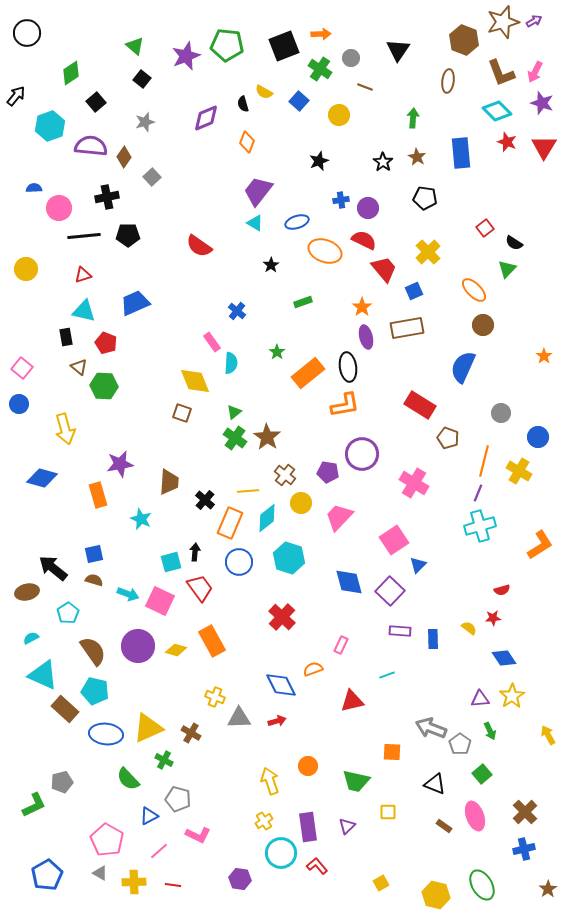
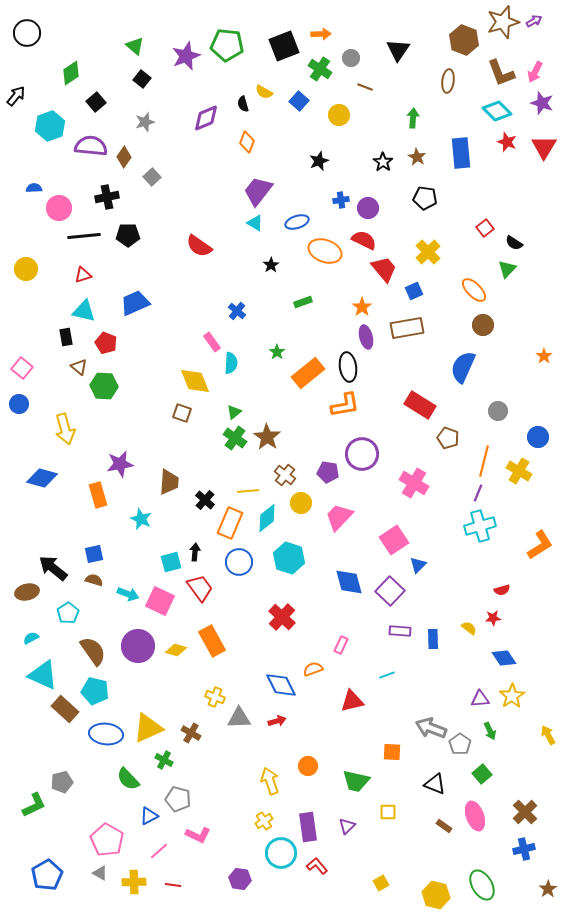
gray circle at (501, 413): moved 3 px left, 2 px up
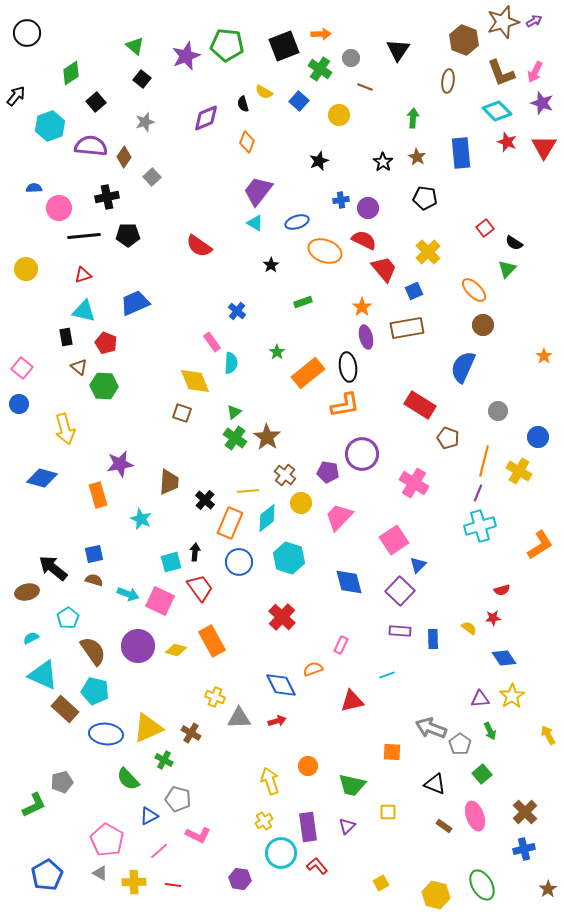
purple square at (390, 591): moved 10 px right
cyan pentagon at (68, 613): moved 5 px down
green trapezoid at (356, 781): moved 4 px left, 4 px down
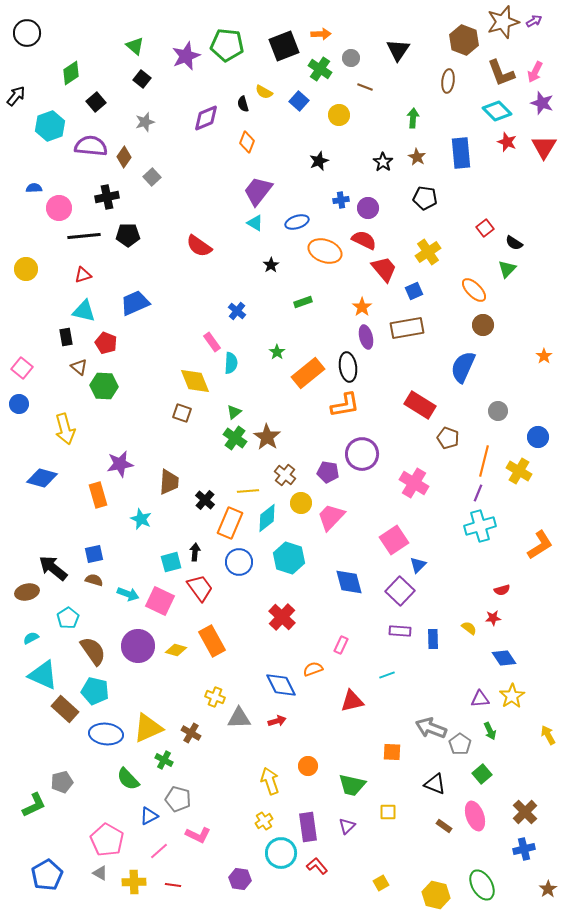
yellow cross at (428, 252): rotated 10 degrees clockwise
pink trapezoid at (339, 517): moved 8 px left
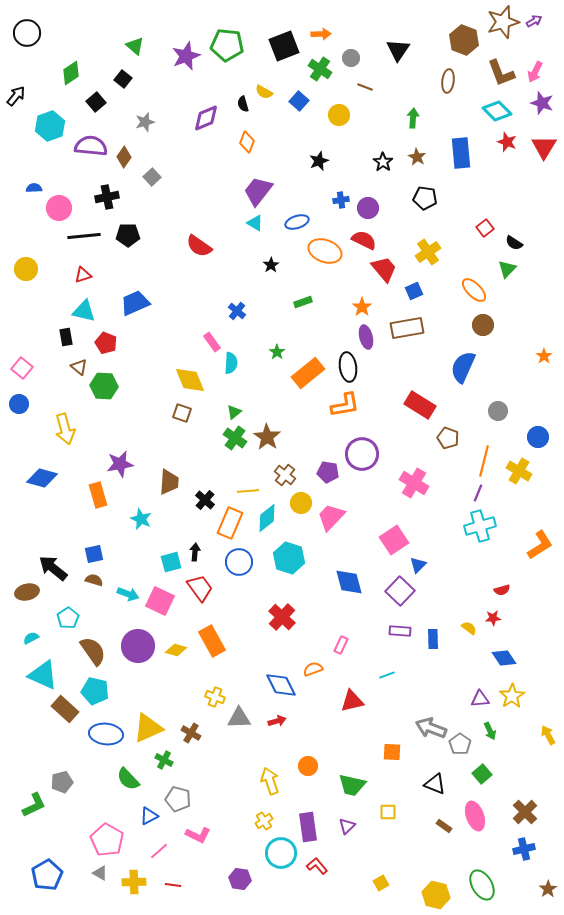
black square at (142, 79): moved 19 px left
yellow diamond at (195, 381): moved 5 px left, 1 px up
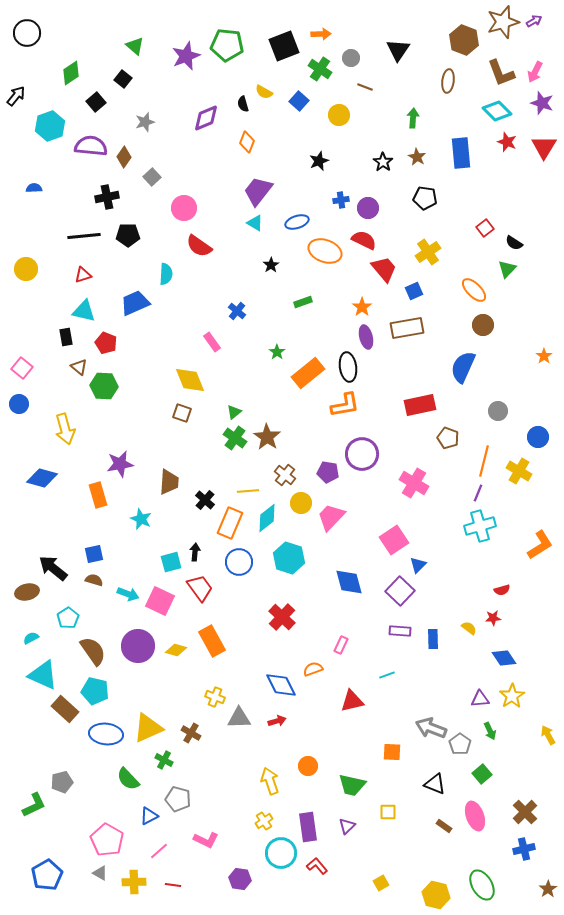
pink circle at (59, 208): moved 125 px right
cyan semicircle at (231, 363): moved 65 px left, 89 px up
red rectangle at (420, 405): rotated 44 degrees counterclockwise
pink L-shape at (198, 835): moved 8 px right, 5 px down
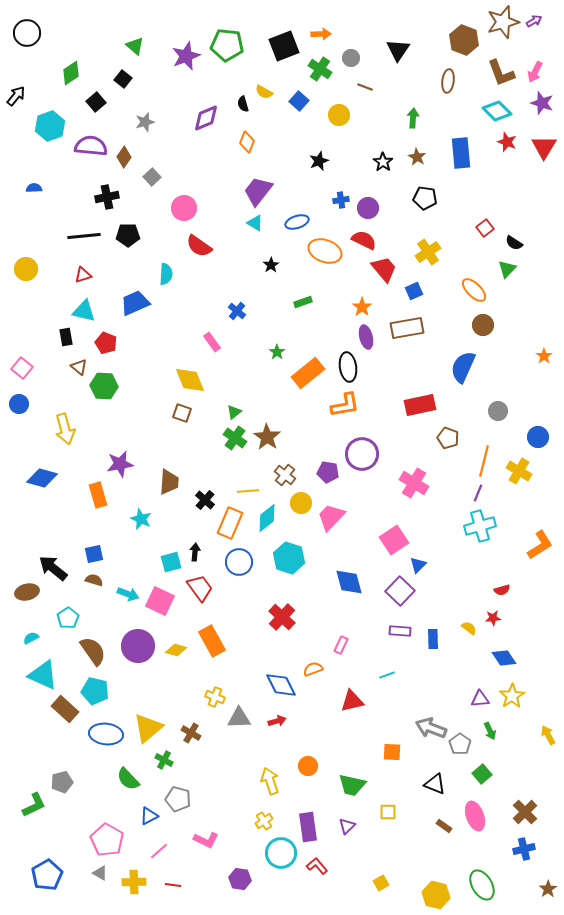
yellow triangle at (148, 728): rotated 16 degrees counterclockwise
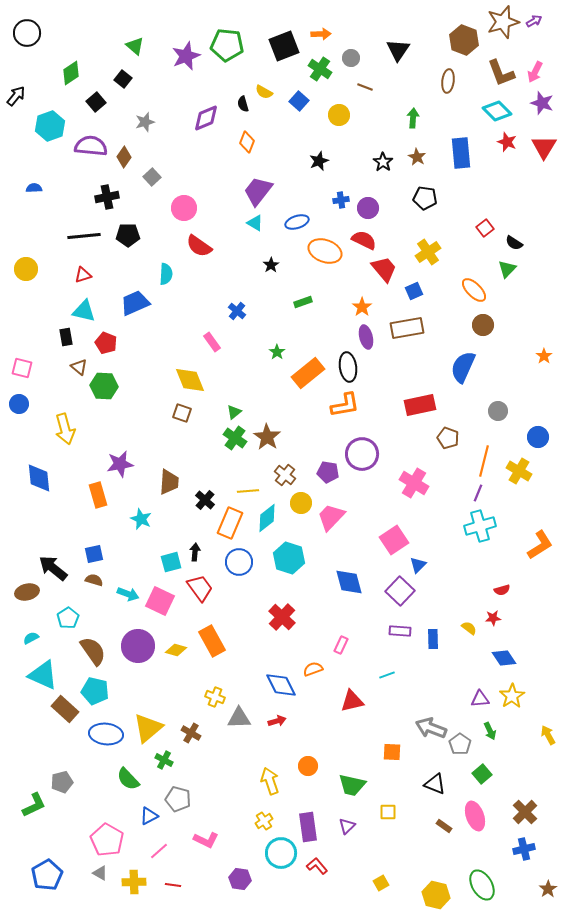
pink square at (22, 368): rotated 25 degrees counterclockwise
blue diamond at (42, 478): moved 3 px left; rotated 68 degrees clockwise
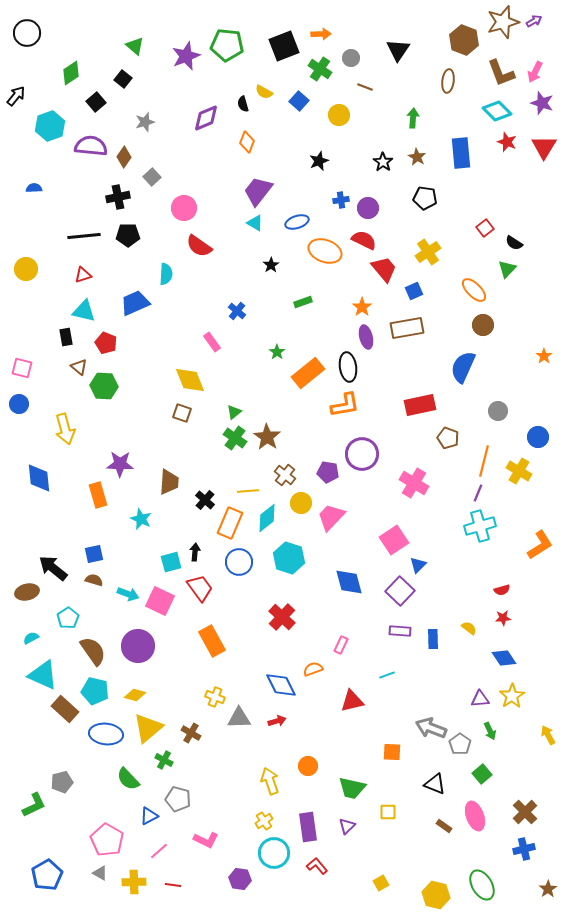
black cross at (107, 197): moved 11 px right
purple star at (120, 464): rotated 12 degrees clockwise
red star at (493, 618): moved 10 px right
yellow diamond at (176, 650): moved 41 px left, 45 px down
green trapezoid at (352, 785): moved 3 px down
cyan circle at (281, 853): moved 7 px left
